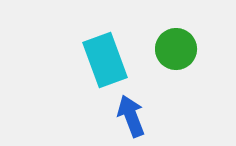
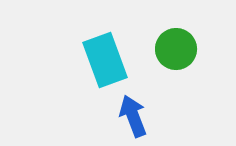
blue arrow: moved 2 px right
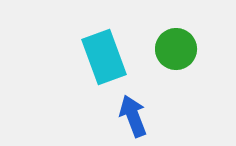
cyan rectangle: moved 1 px left, 3 px up
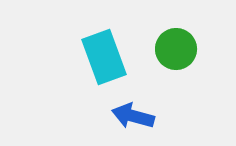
blue arrow: rotated 54 degrees counterclockwise
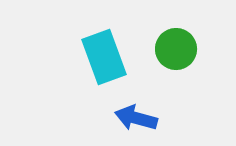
blue arrow: moved 3 px right, 2 px down
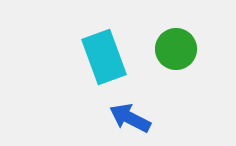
blue arrow: moved 6 px left; rotated 12 degrees clockwise
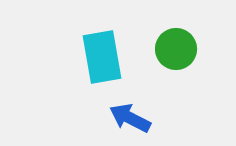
cyan rectangle: moved 2 px left; rotated 10 degrees clockwise
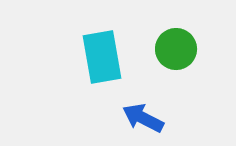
blue arrow: moved 13 px right
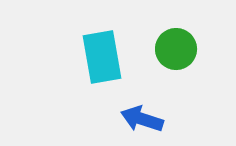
blue arrow: moved 1 px left, 1 px down; rotated 9 degrees counterclockwise
